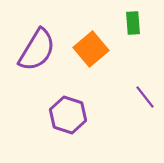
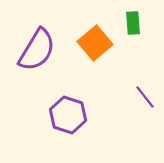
orange square: moved 4 px right, 6 px up
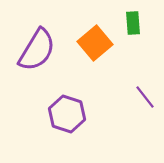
purple hexagon: moved 1 px left, 1 px up
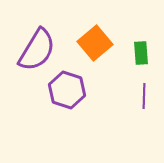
green rectangle: moved 8 px right, 30 px down
purple line: moved 1 px left, 1 px up; rotated 40 degrees clockwise
purple hexagon: moved 24 px up
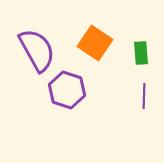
orange square: rotated 16 degrees counterclockwise
purple semicircle: rotated 60 degrees counterclockwise
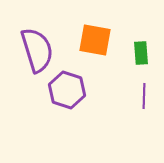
orange square: moved 3 px up; rotated 24 degrees counterclockwise
purple semicircle: rotated 12 degrees clockwise
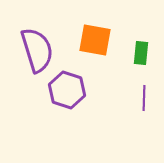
green rectangle: rotated 10 degrees clockwise
purple line: moved 2 px down
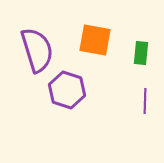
purple line: moved 1 px right, 3 px down
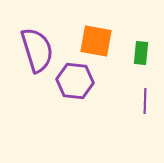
orange square: moved 1 px right, 1 px down
purple hexagon: moved 8 px right, 9 px up; rotated 12 degrees counterclockwise
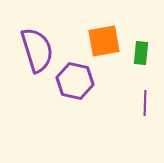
orange square: moved 8 px right; rotated 20 degrees counterclockwise
purple hexagon: rotated 6 degrees clockwise
purple line: moved 2 px down
